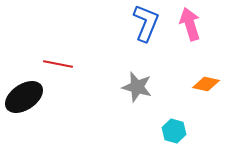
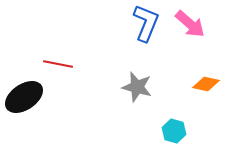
pink arrow: rotated 148 degrees clockwise
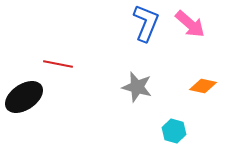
orange diamond: moved 3 px left, 2 px down
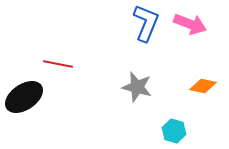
pink arrow: rotated 20 degrees counterclockwise
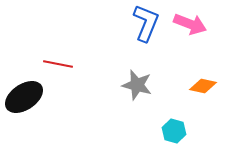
gray star: moved 2 px up
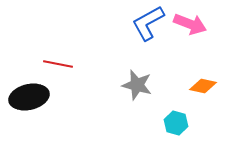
blue L-shape: moved 2 px right; rotated 141 degrees counterclockwise
black ellipse: moved 5 px right; rotated 21 degrees clockwise
cyan hexagon: moved 2 px right, 8 px up
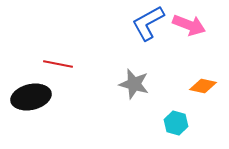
pink arrow: moved 1 px left, 1 px down
gray star: moved 3 px left, 1 px up
black ellipse: moved 2 px right
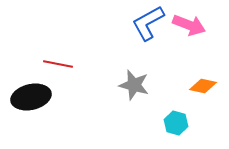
gray star: moved 1 px down
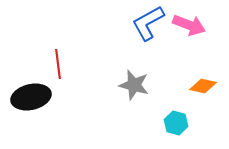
red line: rotated 72 degrees clockwise
